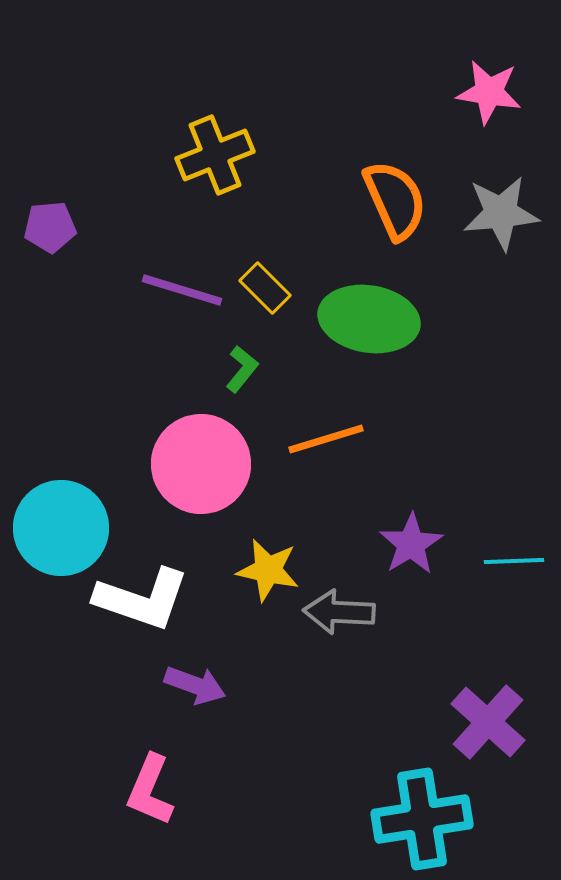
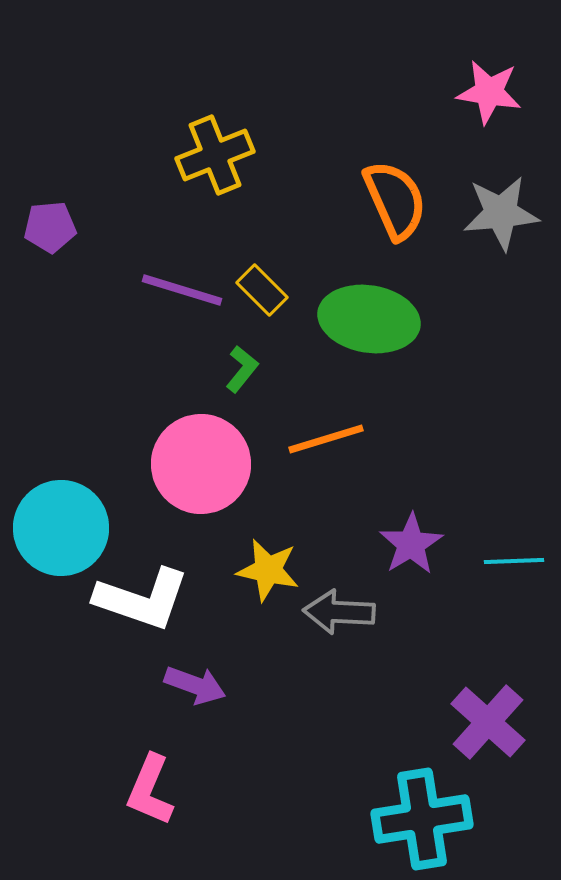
yellow rectangle: moved 3 px left, 2 px down
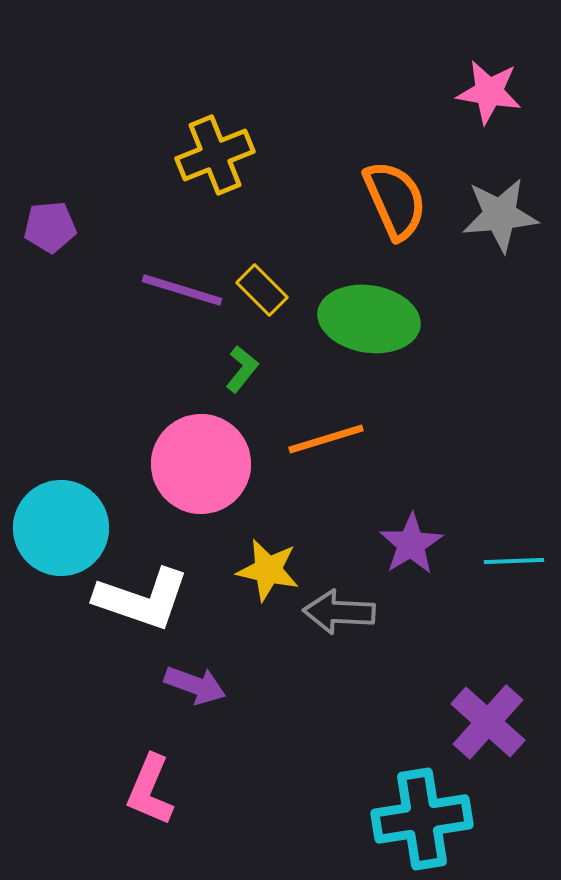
gray star: moved 1 px left, 2 px down
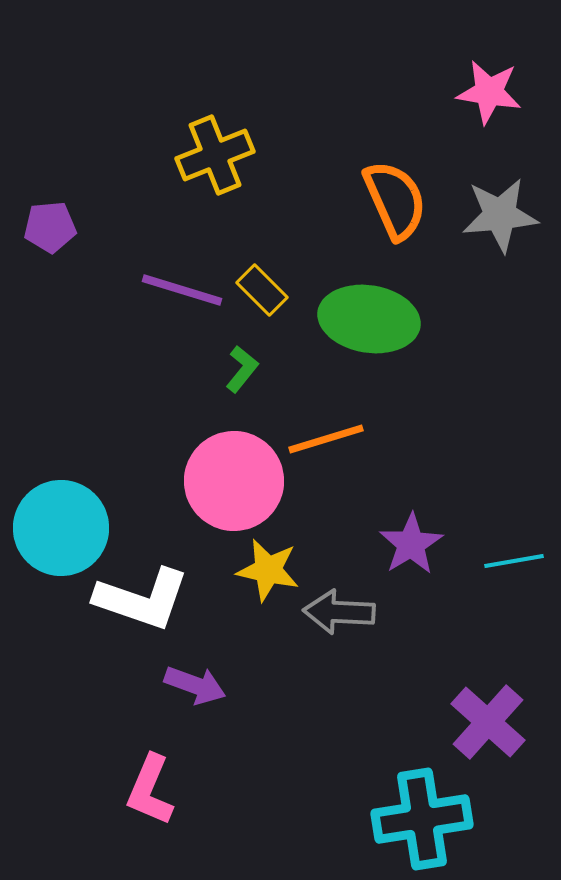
pink circle: moved 33 px right, 17 px down
cyan line: rotated 8 degrees counterclockwise
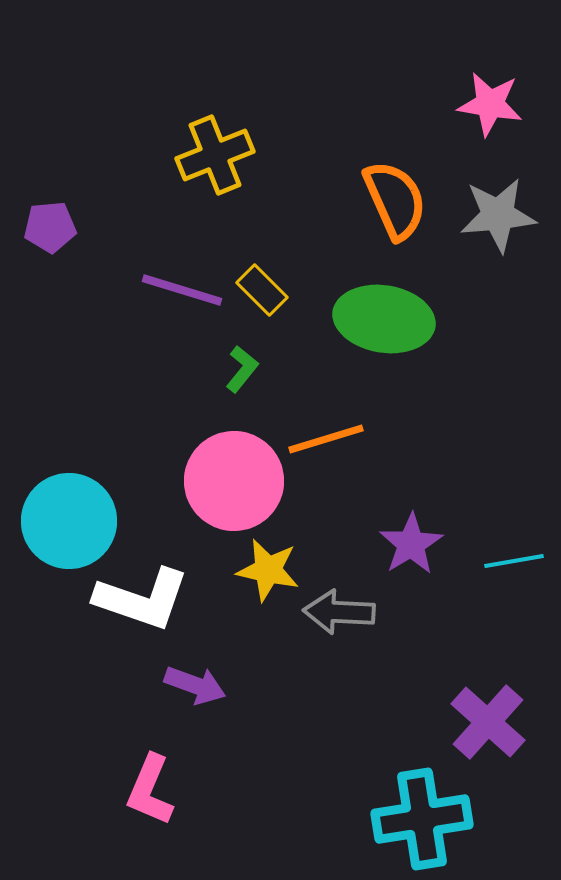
pink star: moved 1 px right, 12 px down
gray star: moved 2 px left
green ellipse: moved 15 px right
cyan circle: moved 8 px right, 7 px up
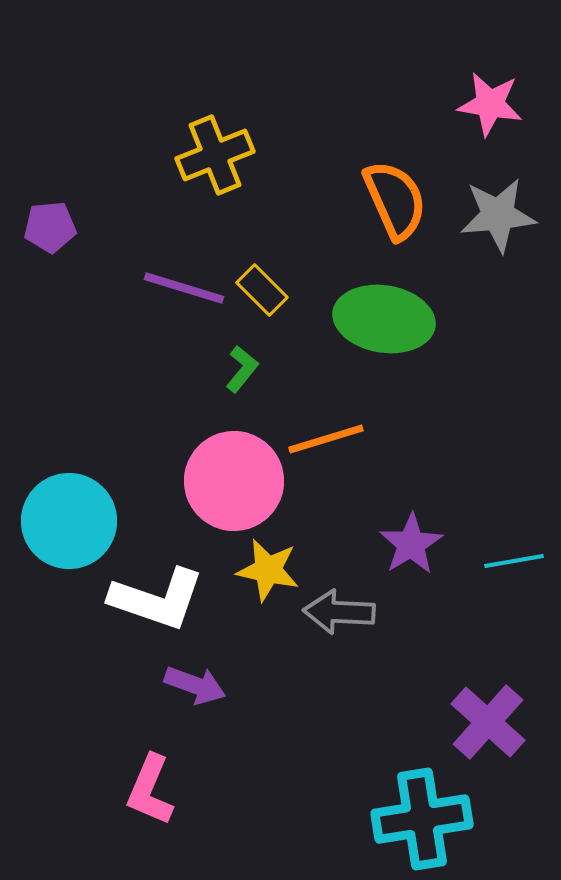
purple line: moved 2 px right, 2 px up
white L-shape: moved 15 px right
